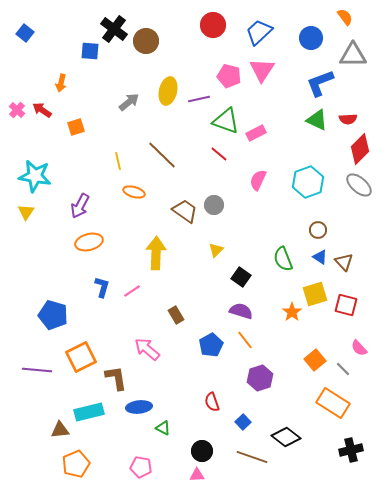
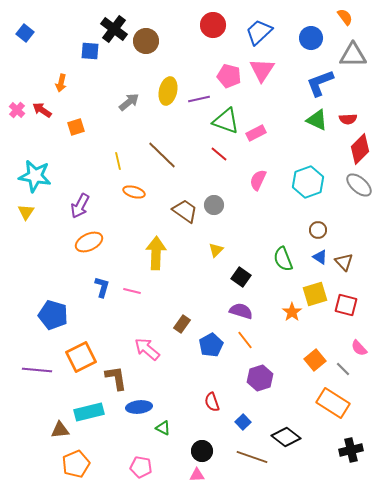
orange ellipse at (89, 242): rotated 12 degrees counterclockwise
pink line at (132, 291): rotated 48 degrees clockwise
brown rectangle at (176, 315): moved 6 px right, 9 px down; rotated 66 degrees clockwise
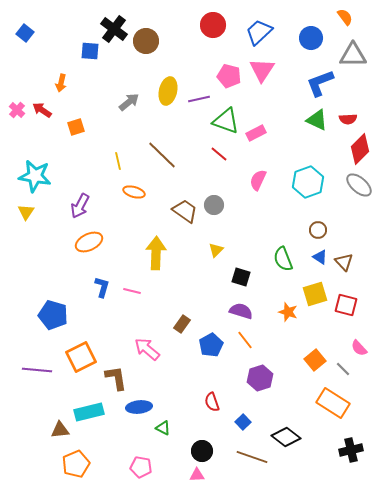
black square at (241, 277): rotated 18 degrees counterclockwise
orange star at (292, 312): moved 4 px left; rotated 18 degrees counterclockwise
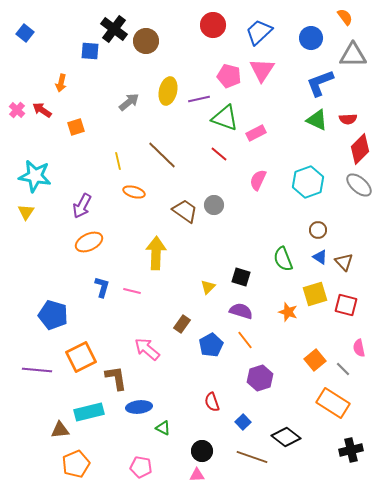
green triangle at (226, 121): moved 1 px left, 3 px up
purple arrow at (80, 206): moved 2 px right
yellow triangle at (216, 250): moved 8 px left, 37 px down
pink semicircle at (359, 348): rotated 30 degrees clockwise
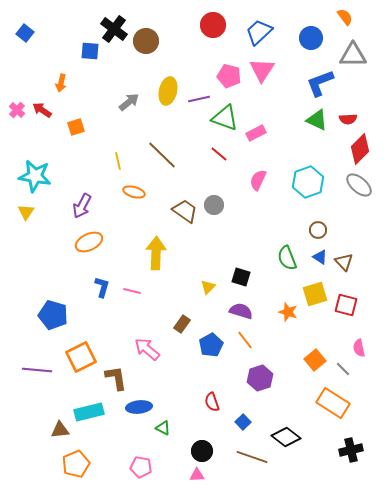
green semicircle at (283, 259): moved 4 px right, 1 px up
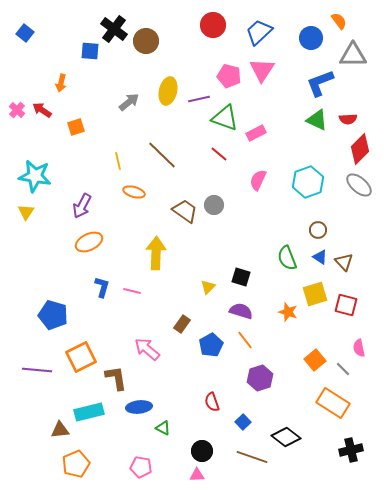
orange semicircle at (345, 17): moved 6 px left, 4 px down
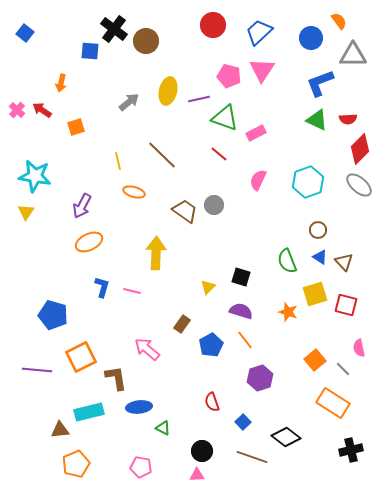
green semicircle at (287, 258): moved 3 px down
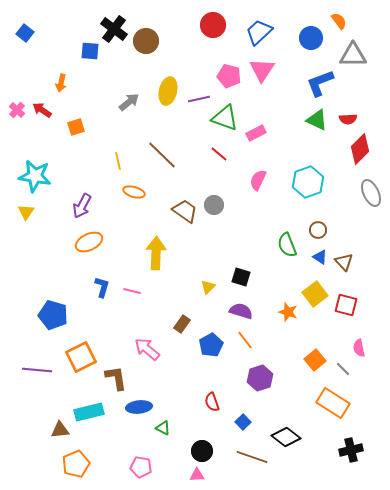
gray ellipse at (359, 185): moved 12 px right, 8 px down; rotated 24 degrees clockwise
green semicircle at (287, 261): moved 16 px up
yellow square at (315, 294): rotated 20 degrees counterclockwise
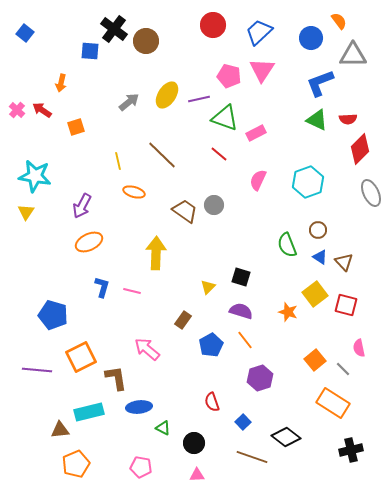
yellow ellipse at (168, 91): moved 1 px left, 4 px down; rotated 20 degrees clockwise
brown rectangle at (182, 324): moved 1 px right, 4 px up
black circle at (202, 451): moved 8 px left, 8 px up
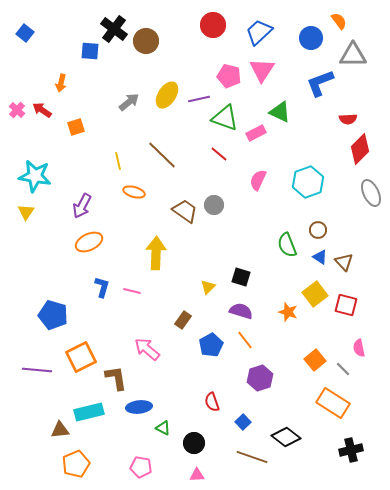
green triangle at (317, 120): moved 37 px left, 8 px up
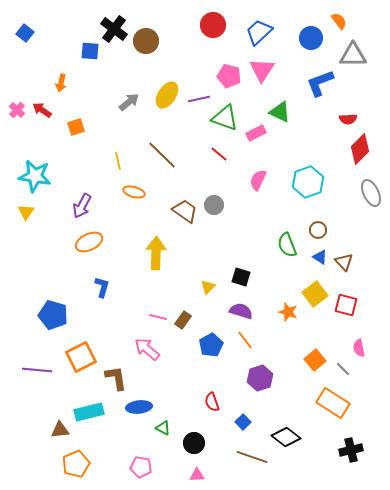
pink line at (132, 291): moved 26 px right, 26 px down
